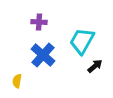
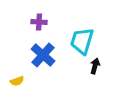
cyan trapezoid: rotated 12 degrees counterclockwise
black arrow: rotated 35 degrees counterclockwise
yellow semicircle: rotated 120 degrees counterclockwise
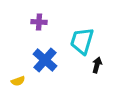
blue cross: moved 2 px right, 5 px down
black arrow: moved 2 px right, 1 px up
yellow semicircle: moved 1 px right
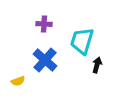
purple cross: moved 5 px right, 2 px down
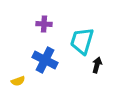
blue cross: rotated 15 degrees counterclockwise
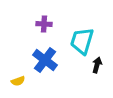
blue cross: rotated 10 degrees clockwise
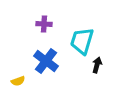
blue cross: moved 1 px right, 1 px down
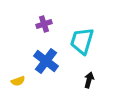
purple cross: rotated 21 degrees counterclockwise
black arrow: moved 8 px left, 15 px down
